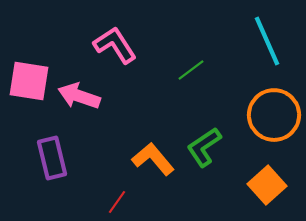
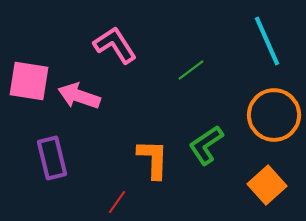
green L-shape: moved 2 px right, 2 px up
orange L-shape: rotated 42 degrees clockwise
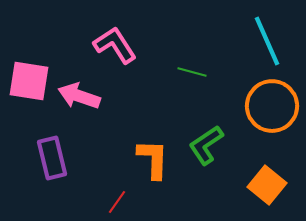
green line: moved 1 px right, 2 px down; rotated 52 degrees clockwise
orange circle: moved 2 px left, 9 px up
orange square: rotated 9 degrees counterclockwise
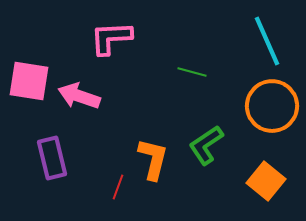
pink L-shape: moved 4 px left, 7 px up; rotated 60 degrees counterclockwise
orange L-shape: rotated 12 degrees clockwise
orange square: moved 1 px left, 4 px up
red line: moved 1 px right, 15 px up; rotated 15 degrees counterclockwise
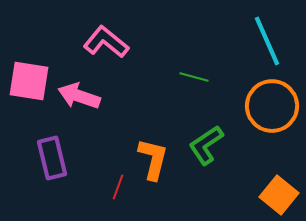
pink L-shape: moved 5 px left, 4 px down; rotated 42 degrees clockwise
green line: moved 2 px right, 5 px down
orange square: moved 13 px right, 14 px down
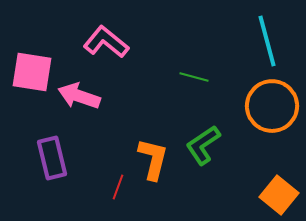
cyan line: rotated 9 degrees clockwise
pink square: moved 3 px right, 9 px up
green L-shape: moved 3 px left
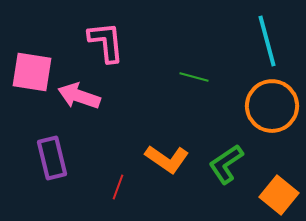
pink L-shape: rotated 45 degrees clockwise
green L-shape: moved 23 px right, 19 px down
orange L-shape: moved 14 px right; rotated 111 degrees clockwise
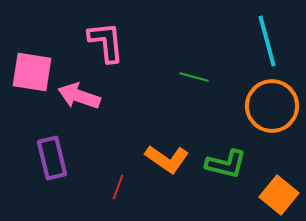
green L-shape: rotated 132 degrees counterclockwise
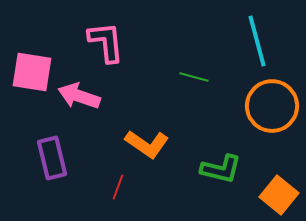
cyan line: moved 10 px left
orange L-shape: moved 20 px left, 15 px up
green L-shape: moved 5 px left, 5 px down
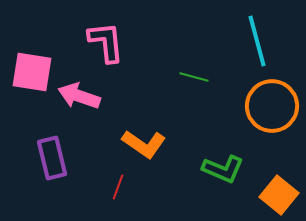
orange L-shape: moved 3 px left
green L-shape: moved 2 px right; rotated 9 degrees clockwise
